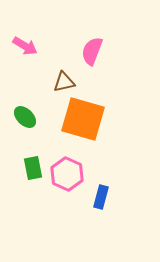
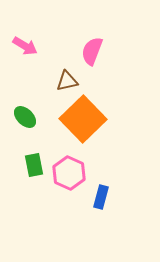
brown triangle: moved 3 px right, 1 px up
orange square: rotated 30 degrees clockwise
green rectangle: moved 1 px right, 3 px up
pink hexagon: moved 2 px right, 1 px up
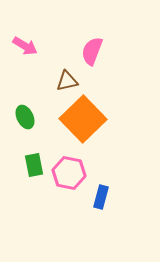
green ellipse: rotated 20 degrees clockwise
pink hexagon: rotated 12 degrees counterclockwise
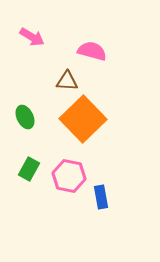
pink arrow: moved 7 px right, 9 px up
pink semicircle: rotated 84 degrees clockwise
brown triangle: rotated 15 degrees clockwise
green rectangle: moved 5 px left, 4 px down; rotated 40 degrees clockwise
pink hexagon: moved 3 px down
blue rectangle: rotated 25 degrees counterclockwise
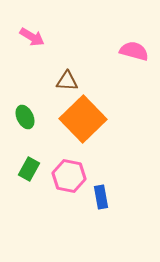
pink semicircle: moved 42 px right
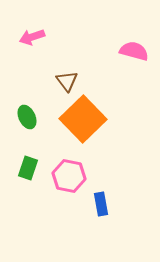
pink arrow: rotated 130 degrees clockwise
brown triangle: rotated 50 degrees clockwise
green ellipse: moved 2 px right
green rectangle: moved 1 px left, 1 px up; rotated 10 degrees counterclockwise
blue rectangle: moved 7 px down
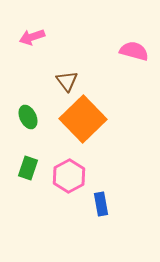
green ellipse: moved 1 px right
pink hexagon: rotated 20 degrees clockwise
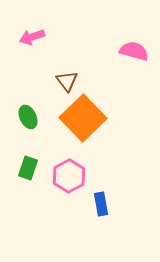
orange square: moved 1 px up
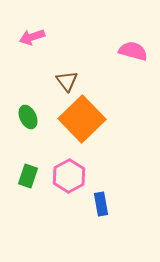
pink semicircle: moved 1 px left
orange square: moved 1 px left, 1 px down
green rectangle: moved 8 px down
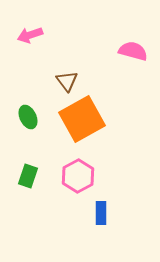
pink arrow: moved 2 px left, 2 px up
orange square: rotated 15 degrees clockwise
pink hexagon: moved 9 px right
blue rectangle: moved 9 px down; rotated 10 degrees clockwise
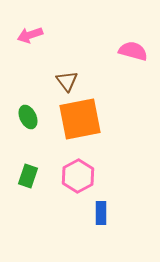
orange square: moved 2 px left; rotated 18 degrees clockwise
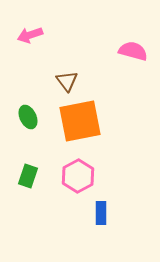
orange square: moved 2 px down
